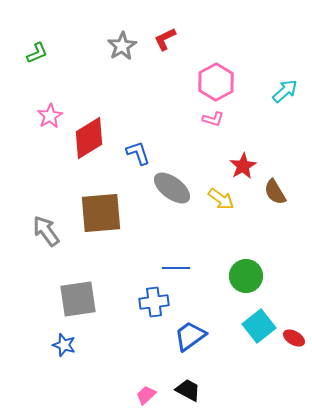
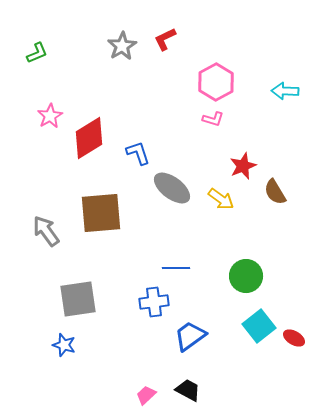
cyan arrow: rotated 136 degrees counterclockwise
red star: rotated 8 degrees clockwise
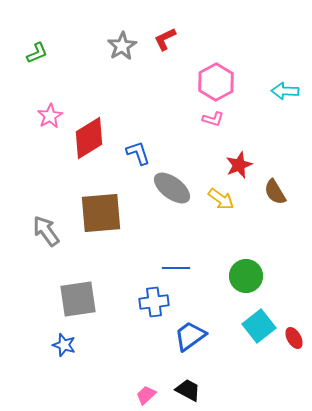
red star: moved 4 px left, 1 px up
red ellipse: rotated 30 degrees clockwise
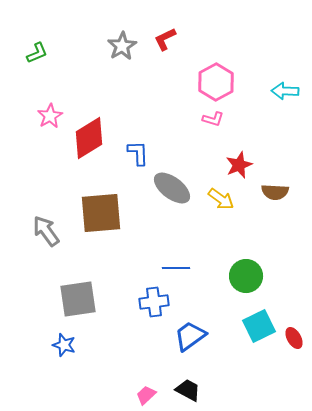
blue L-shape: rotated 16 degrees clockwise
brown semicircle: rotated 56 degrees counterclockwise
cyan square: rotated 12 degrees clockwise
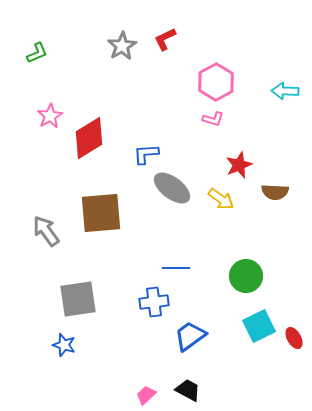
blue L-shape: moved 8 px right, 1 px down; rotated 92 degrees counterclockwise
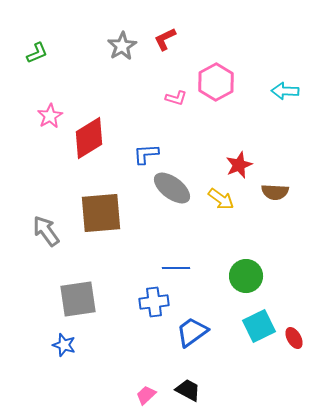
pink L-shape: moved 37 px left, 21 px up
blue trapezoid: moved 2 px right, 4 px up
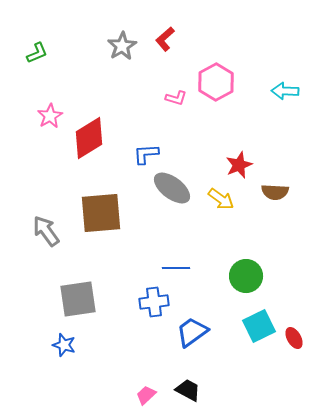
red L-shape: rotated 15 degrees counterclockwise
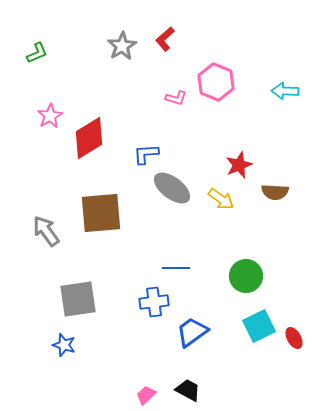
pink hexagon: rotated 9 degrees counterclockwise
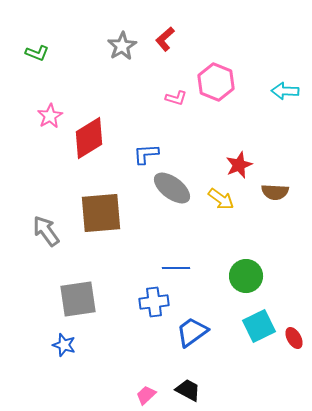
green L-shape: rotated 45 degrees clockwise
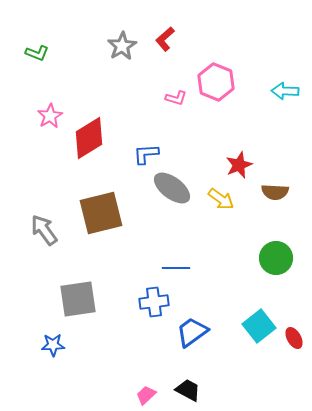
brown square: rotated 9 degrees counterclockwise
gray arrow: moved 2 px left, 1 px up
green circle: moved 30 px right, 18 px up
cyan square: rotated 12 degrees counterclockwise
blue star: moved 11 px left; rotated 20 degrees counterclockwise
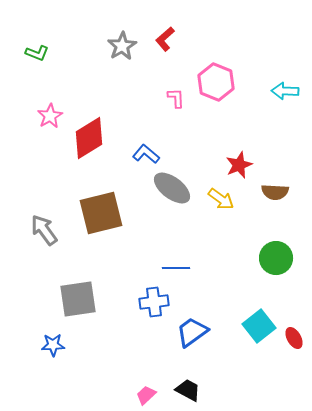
pink L-shape: rotated 110 degrees counterclockwise
blue L-shape: rotated 44 degrees clockwise
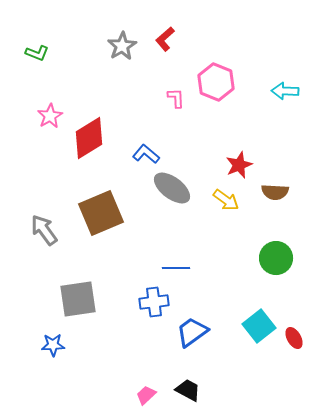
yellow arrow: moved 5 px right, 1 px down
brown square: rotated 9 degrees counterclockwise
